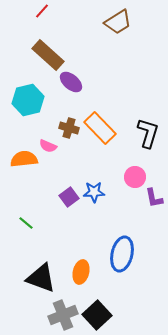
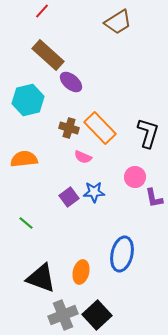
pink semicircle: moved 35 px right, 11 px down
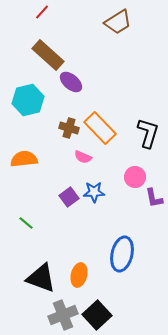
red line: moved 1 px down
orange ellipse: moved 2 px left, 3 px down
